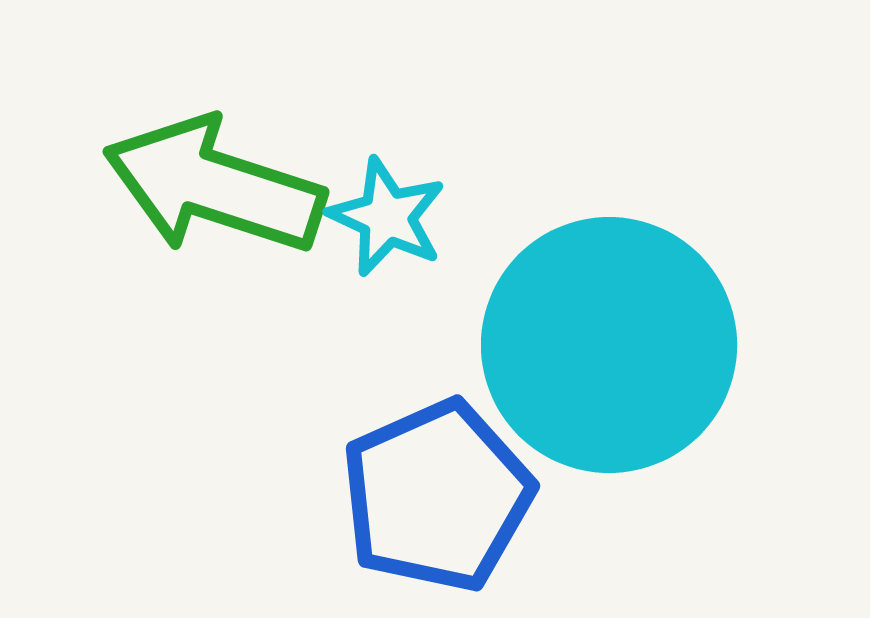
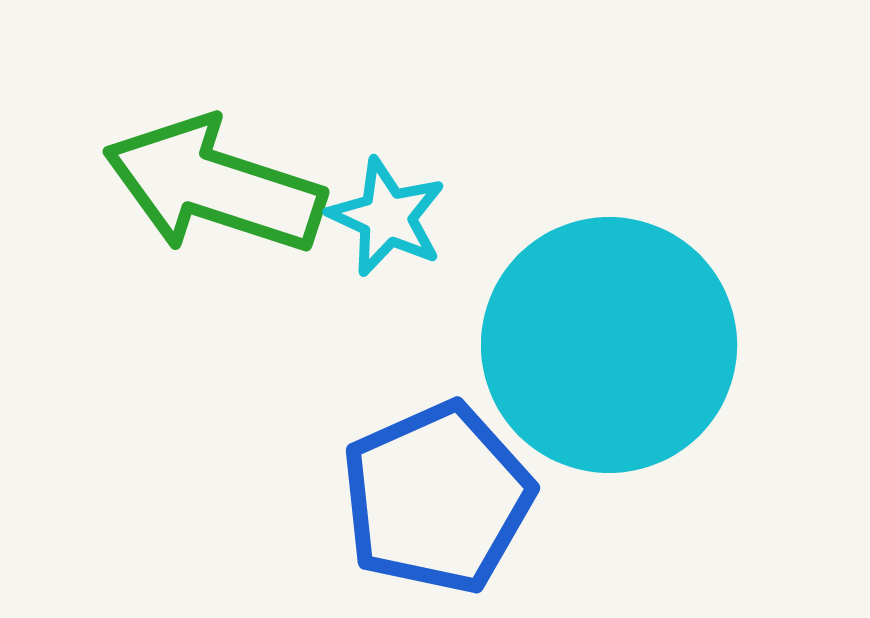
blue pentagon: moved 2 px down
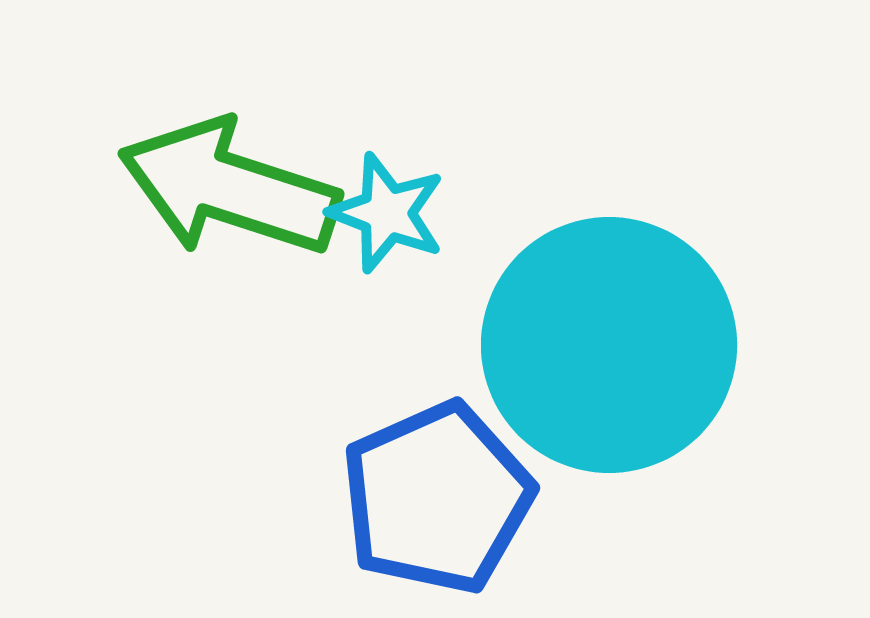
green arrow: moved 15 px right, 2 px down
cyan star: moved 4 px up; rotated 4 degrees counterclockwise
